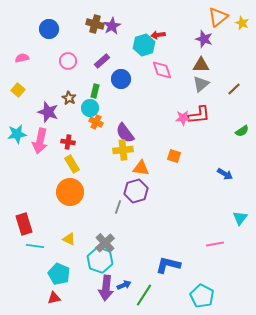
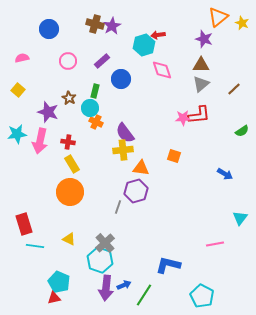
cyan pentagon at (59, 274): moved 8 px down
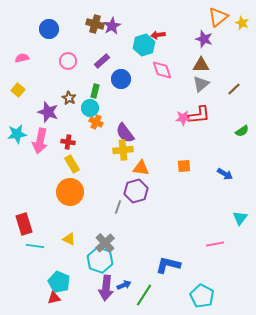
orange square at (174, 156): moved 10 px right, 10 px down; rotated 24 degrees counterclockwise
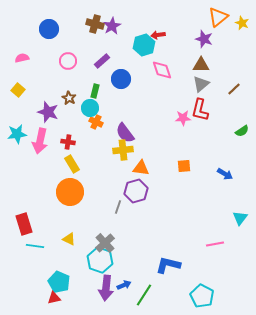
red L-shape at (199, 115): moved 1 px right, 5 px up; rotated 110 degrees clockwise
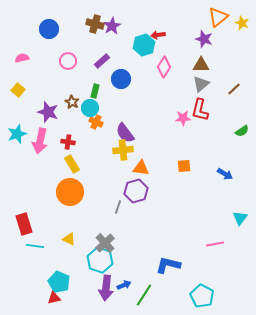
pink diamond at (162, 70): moved 2 px right, 3 px up; rotated 50 degrees clockwise
brown star at (69, 98): moved 3 px right, 4 px down
cyan star at (17, 134): rotated 12 degrees counterclockwise
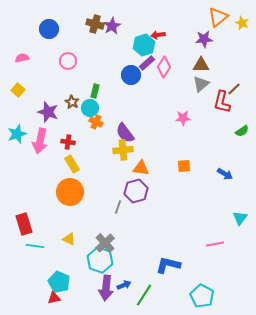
purple star at (204, 39): rotated 24 degrees counterclockwise
purple rectangle at (102, 61): moved 45 px right, 2 px down
blue circle at (121, 79): moved 10 px right, 4 px up
red L-shape at (200, 110): moved 22 px right, 8 px up
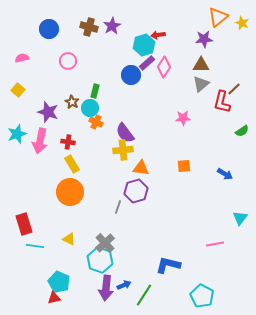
brown cross at (95, 24): moved 6 px left, 3 px down
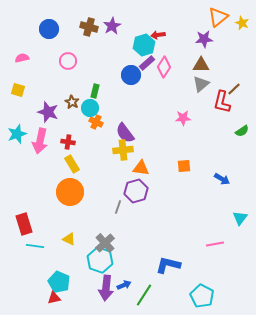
yellow square at (18, 90): rotated 24 degrees counterclockwise
blue arrow at (225, 174): moved 3 px left, 5 px down
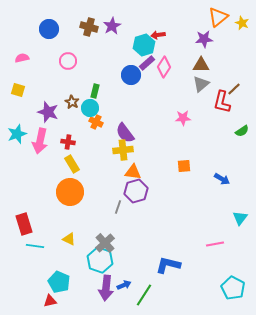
orange triangle at (141, 168): moved 8 px left, 4 px down
cyan pentagon at (202, 296): moved 31 px right, 8 px up
red triangle at (54, 298): moved 4 px left, 3 px down
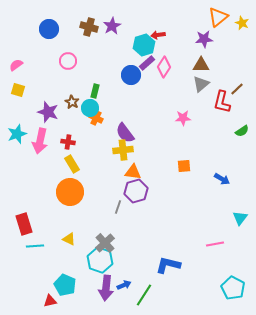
pink semicircle at (22, 58): moved 6 px left, 7 px down; rotated 24 degrees counterclockwise
brown line at (234, 89): moved 3 px right
orange cross at (96, 122): moved 4 px up
cyan line at (35, 246): rotated 12 degrees counterclockwise
cyan pentagon at (59, 282): moved 6 px right, 3 px down
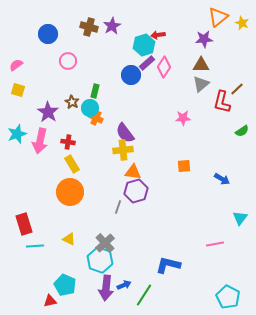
blue circle at (49, 29): moved 1 px left, 5 px down
purple star at (48, 112): rotated 15 degrees clockwise
cyan pentagon at (233, 288): moved 5 px left, 9 px down
